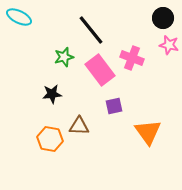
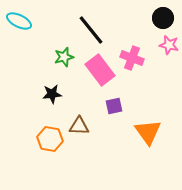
cyan ellipse: moved 4 px down
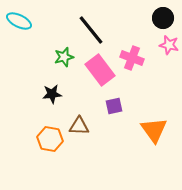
orange triangle: moved 6 px right, 2 px up
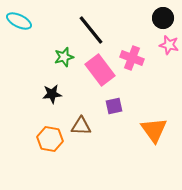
brown triangle: moved 2 px right
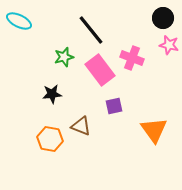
brown triangle: rotated 20 degrees clockwise
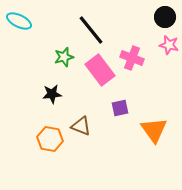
black circle: moved 2 px right, 1 px up
purple square: moved 6 px right, 2 px down
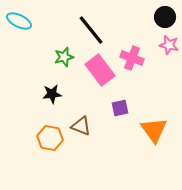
orange hexagon: moved 1 px up
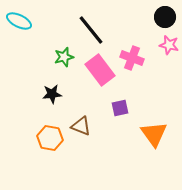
orange triangle: moved 4 px down
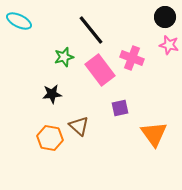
brown triangle: moved 2 px left; rotated 20 degrees clockwise
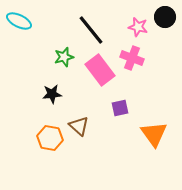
pink star: moved 31 px left, 18 px up
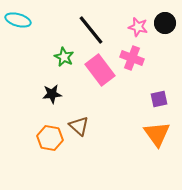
black circle: moved 6 px down
cyan ellipse: moved 1 px left, 1 px up; rotated 10 degrees counterclockwise
green star: rotated 30 degrees counterclockwise
purple square: moved 39 px right, 9 px up
orange triangle: moved 3 px right
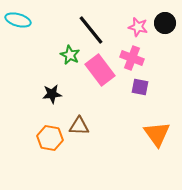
green star: moved 6 px right, 2 px up
purple square: moved 19 px left, 12 px up; rotated 24 degrees clockwise
brown triangle: rotated 40 degrees counterclockwise
